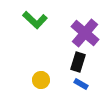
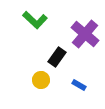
purple cross: moved 1 px down
black rectangle: moved 21 px left, 5 px up; rotated 18 degrees clockwise
blue rectangle: moved 2 px left, 1 px down
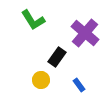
green L-shape: moved 2 px left; rotated 15 degrees clockwise
purple cross: moved 1 px up
blue rectangle: rotated 24 degrees clockwise
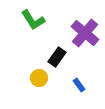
yellow circle: moved 2 px left, 2 px up
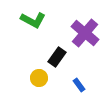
green L-shape: rotated 30 degrees counterclockwise
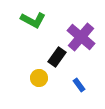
purple cross: moved 4 px left, 4 px down
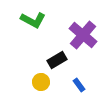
purple cross: moved 2 px right, 2 px up
black rectangle: moved 3 px down; rotated 24 degrees clockwise
yellow circle: moved 2 px right, 4 px down
